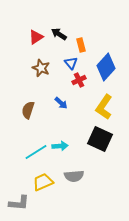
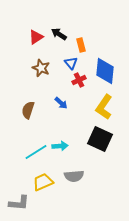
blue diamond: moved 1 px left, 4 px down; rotated 36 degrees counterclockwise
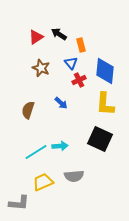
yellow L-shape: moved 1 px right, 3 px up; rotated 30 degrees counterclockwise
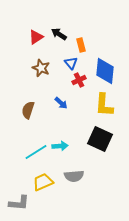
yellow L-shape: moved 1 px left, 1 px down
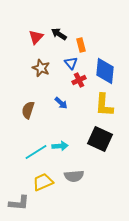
red triangle: rotated 14 degrees counterclockwise
